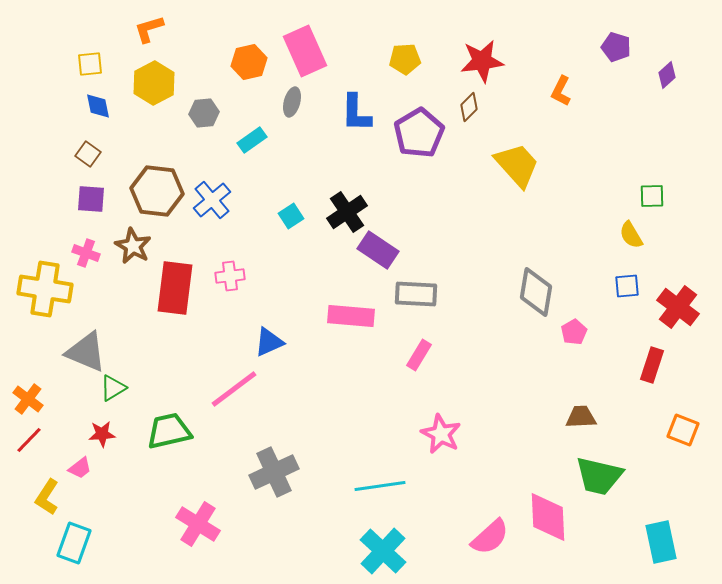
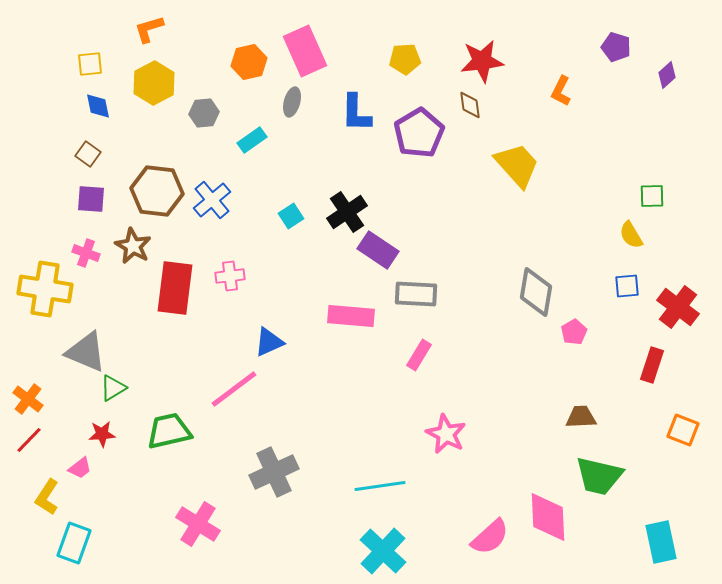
brown diamond at (469, 107): moved 1 px right, 2 px up; rotated 52 degrees counterclockwise
pink star at (441, 434): moved 5 px right
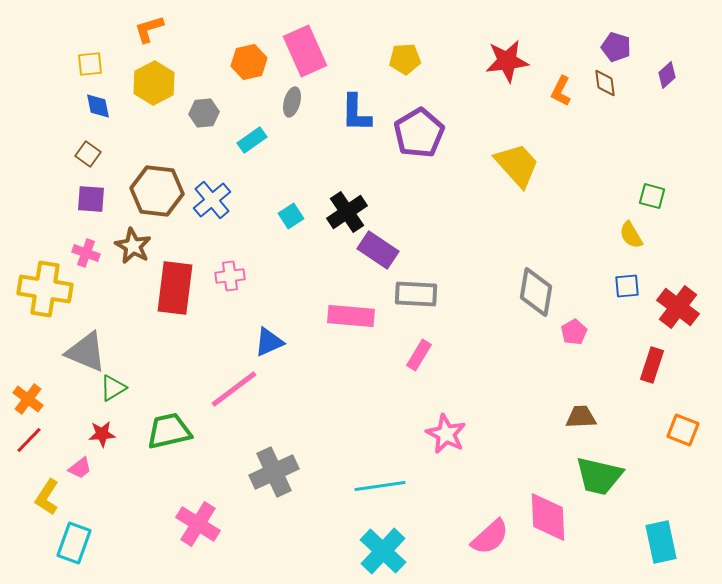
red star at (482, 61): moved 25 px right
brown diamond at (470, 105): moved 135 px right, 22 px up
green square at (652, 196): rotated 16 degrees clockwise
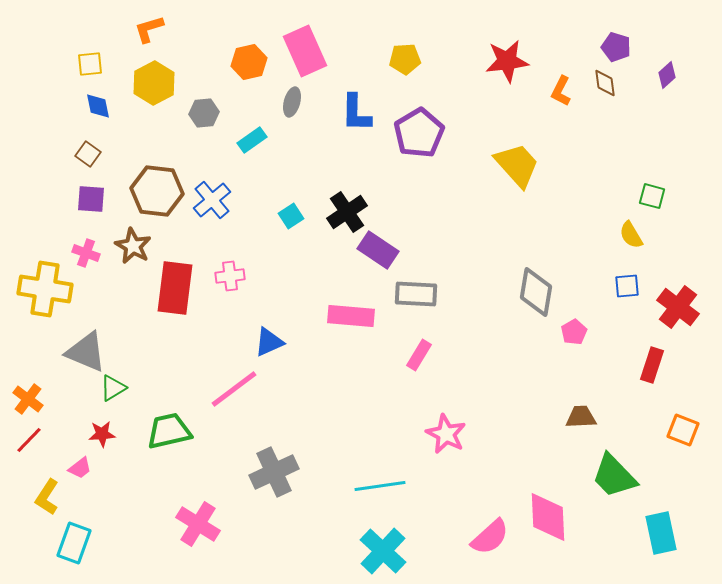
green trapezoid at (599, 476): moved 15 px right; rotated 33 degrees clockwise
cyan rectangle at (661, 542): moved 9 px up
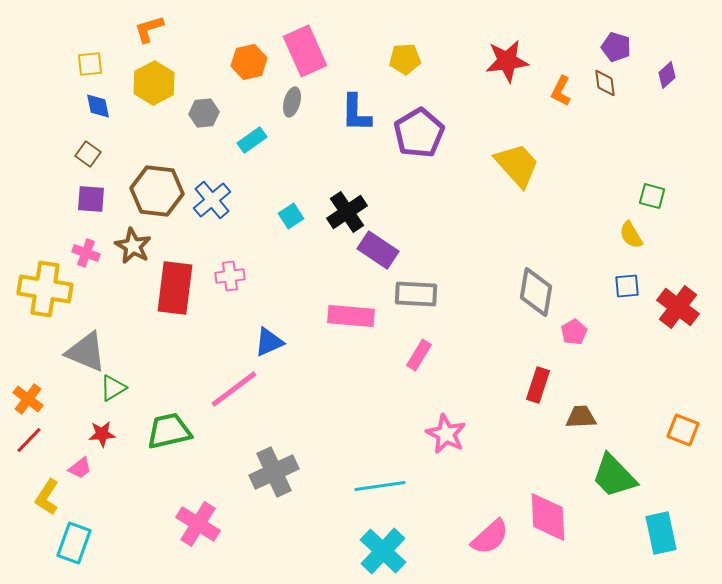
red rectangle at (652, 365): moved 114 px left, 20 px down
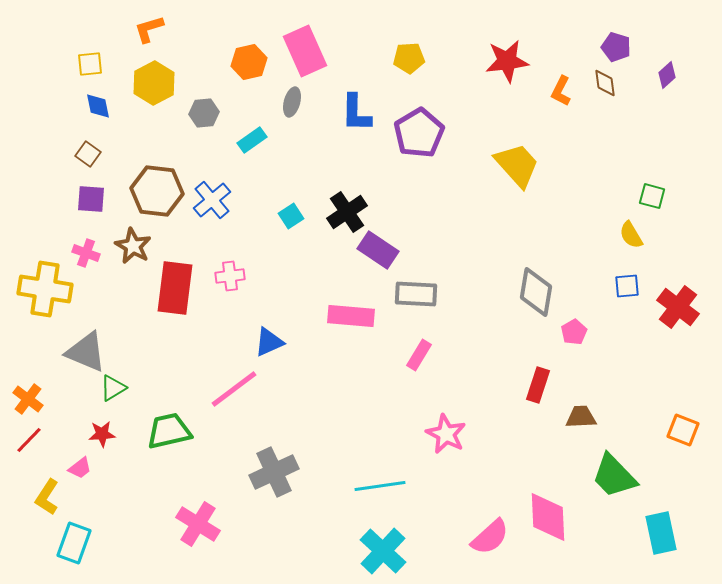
yellow pentagon at (405, 59): moved 4 px right, 1 px up
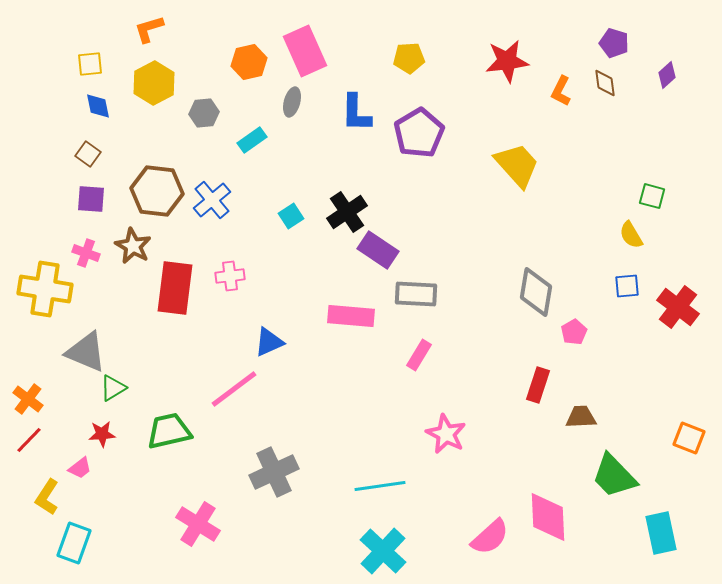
purple pentagon at (616, 47): moved 2 px left, 4 px up
orange square at (683, 430): moved 6 px right, 8 px down
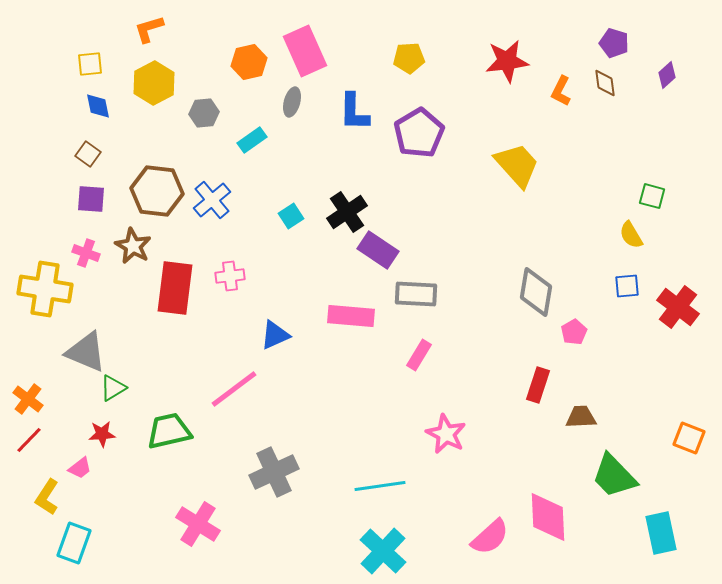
blue L-shape at (356, 113): moved 2 px left, 1 px up
blue triangle at (269, 342): moved 6 px right, 7 px up
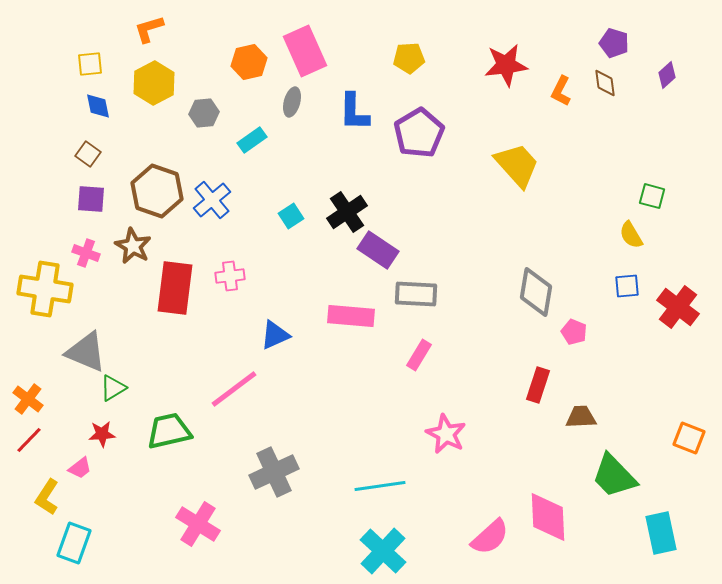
red star at (507, 61): moved 1 px left, 4 px down
brown hexagon at (157, 191): rotated 12 degrees clockwise
pink pentagon at (574, 332): rotated 20 degrees counterclockwise
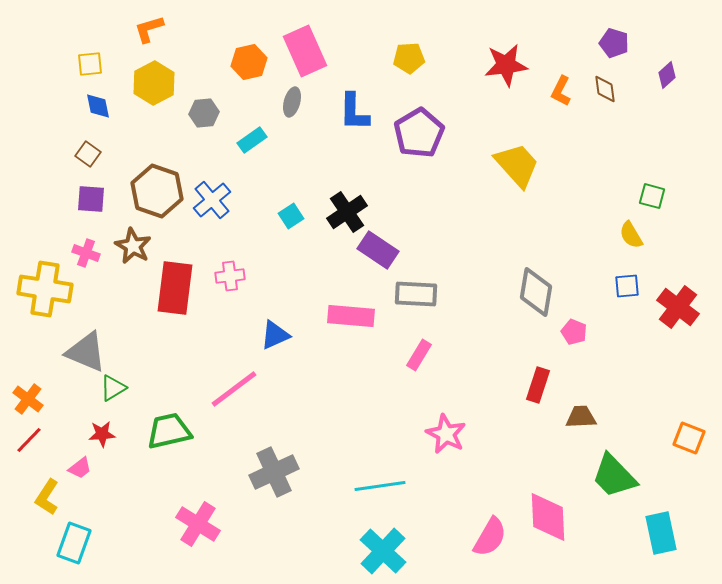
brown diamond at (605, 83): moved 6 px down
pink semicircle at (490, 537): rotated 18 degrees counterclockwise
